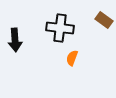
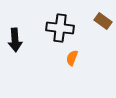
brown rectangle: moved 1 px left, 1 px down
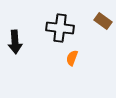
black arrow: moved 2 px down
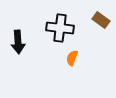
brown rectangle: moved 2 px left, 1 px up
black arrow: moved 3 px right
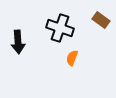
black cross: rotated 12 degrees clockwise
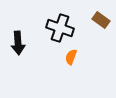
black arrow: moved 1 px down
orange semicircle: moved 1 px left, 1 px up
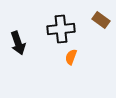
black cross: moved 1 px right, 1 px down; rotated 24 degrees counterclockwise
black arrow: rotated 15 degrees counterclockwise
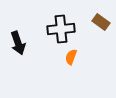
brown rectangle: moved 2 px down
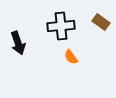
black cross: moved 3 px up
orange semicircle: rotated 56 degrees counterclockwise
